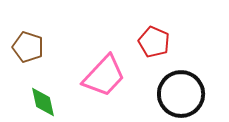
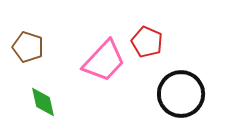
red pentagon: moved 7 px left
pink trapezoid: moved 15 px up
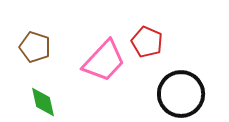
brown pentagon: moved 7 px right
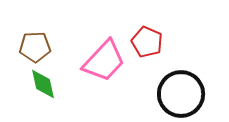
brown pentagon: rotated 20 degrees counterclockwise
green diamond: moved 18 px up
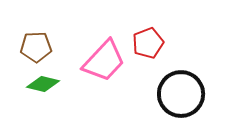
red pentagon: moved 1 px right, 1 px down; rotated 28 degrees clockwise
brown pentagon: moved 1 px right
green diamond: rotated 64 degrees counterclockwise
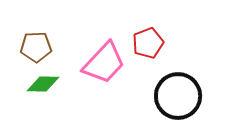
pink trapezoid: moved 2 px down
green diamond: rotated 12 degrees counterclockwise
black circle: moved 3 px left, 2 px down
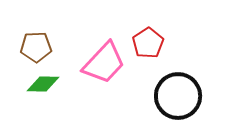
red pentagon: rotated 12 degrees counterclockwise
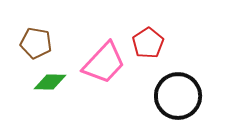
brown pentagon: moved 4 px up; rotated 12 degrees clockwise
green diamond: moved 7 px right, 2 px up
